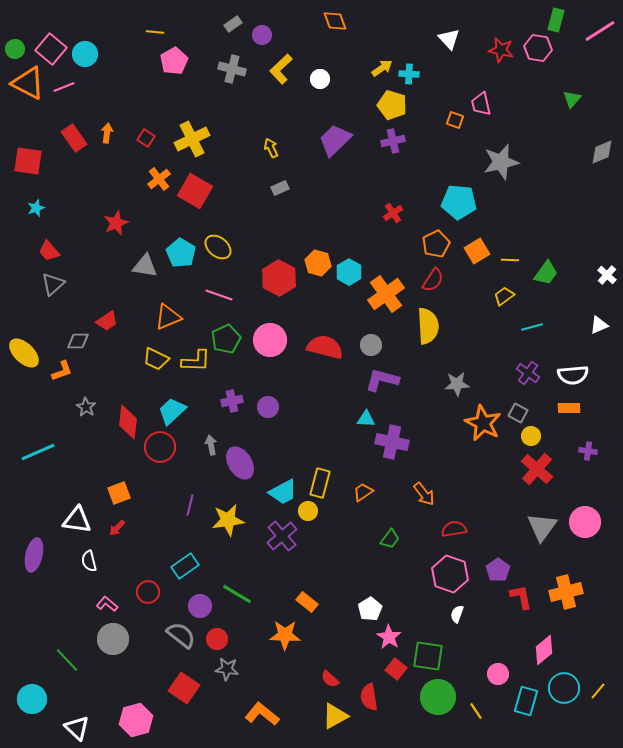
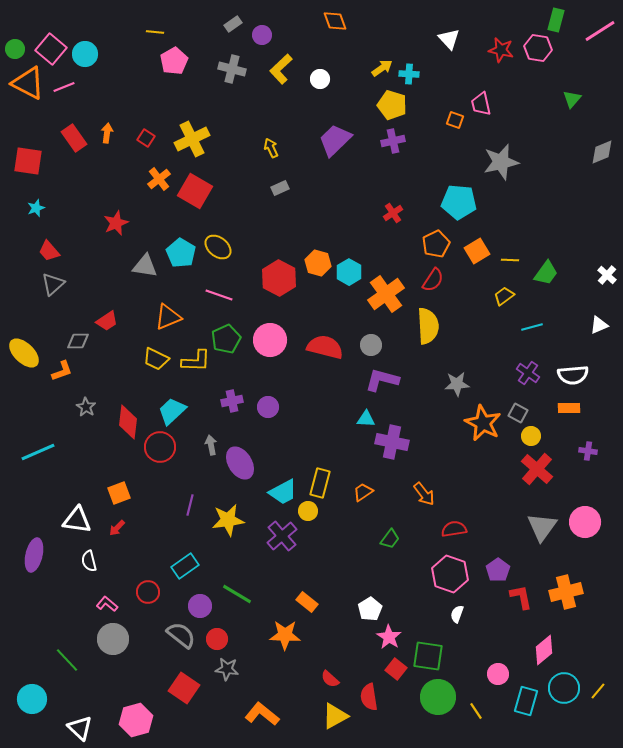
white triangle at (77, 728): moved 3 px right
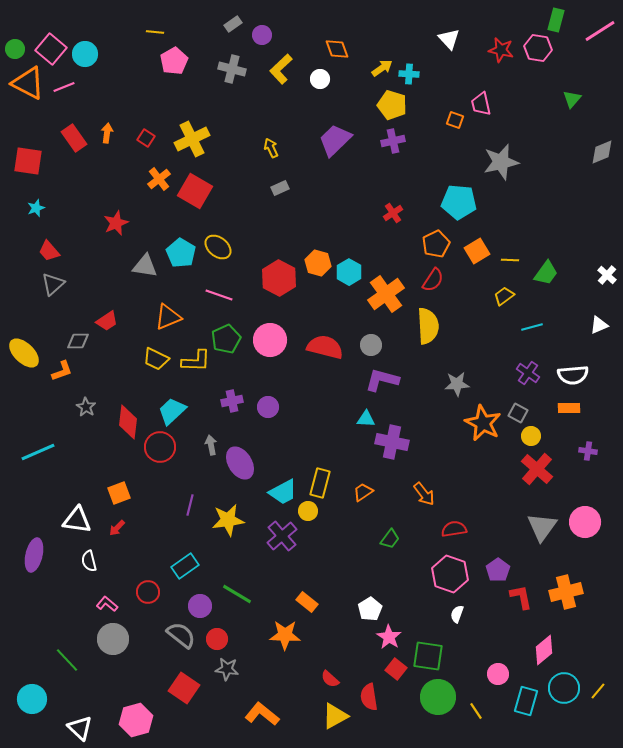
orange diamond at (335, 21): moved 2 px right, 28 px down
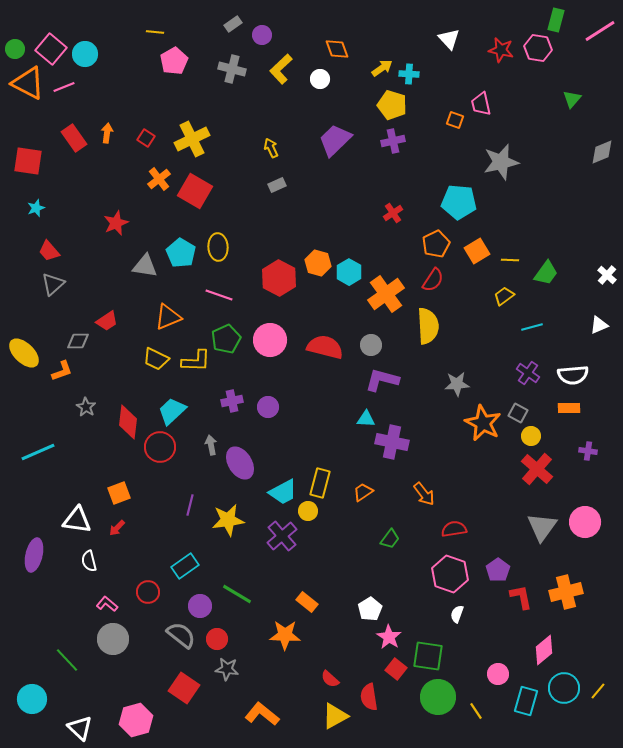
gray rectangle at (280, 188): moved 3 px left, 3 px up
yellow ellipse at (218, 247): rotated 48 degrees clockwise
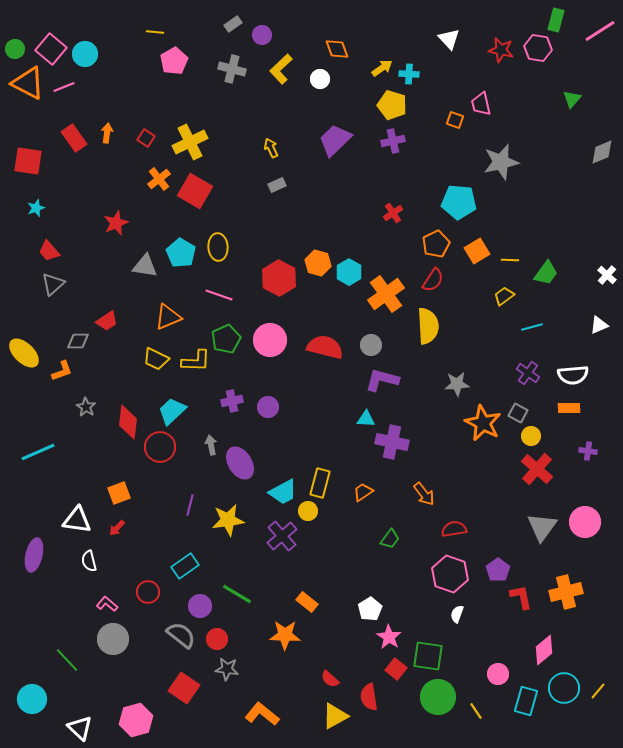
yellow cross at (192, 139): moved 2 px left, 3 px down
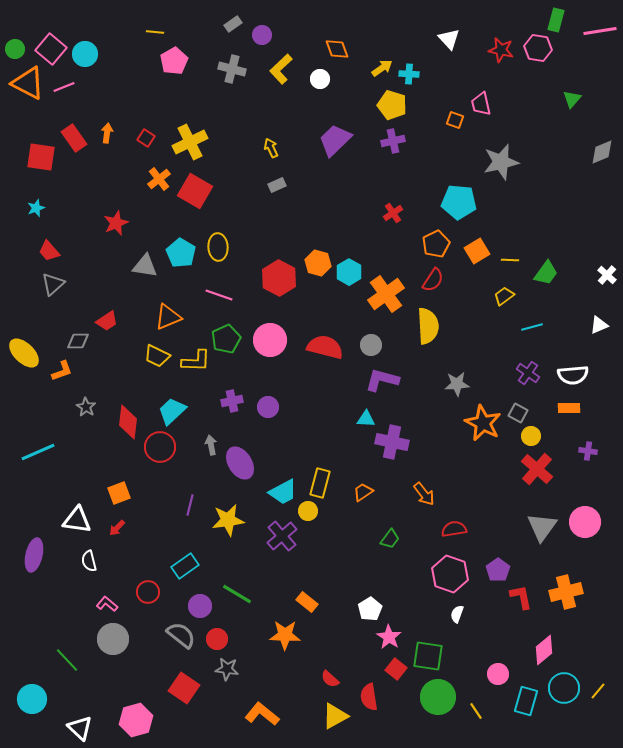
pink line at (600, 31): rotated 24 degrees clockwise
red square at (28, 161): moved 13 px right, 4 px up
yellow trapezoid at (156, 359): moved 1 px right, 3 px up
